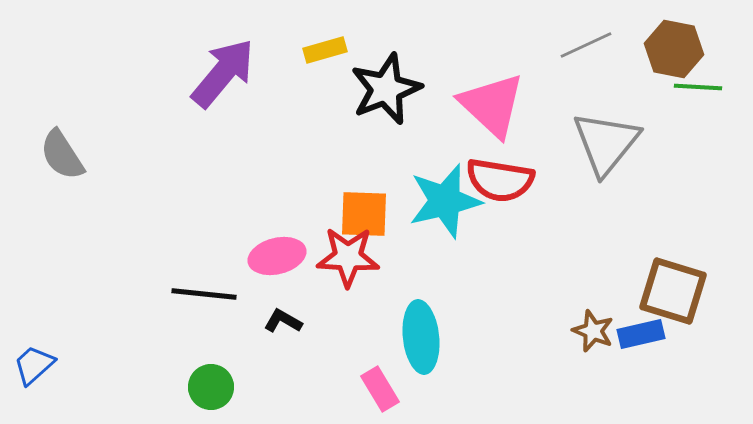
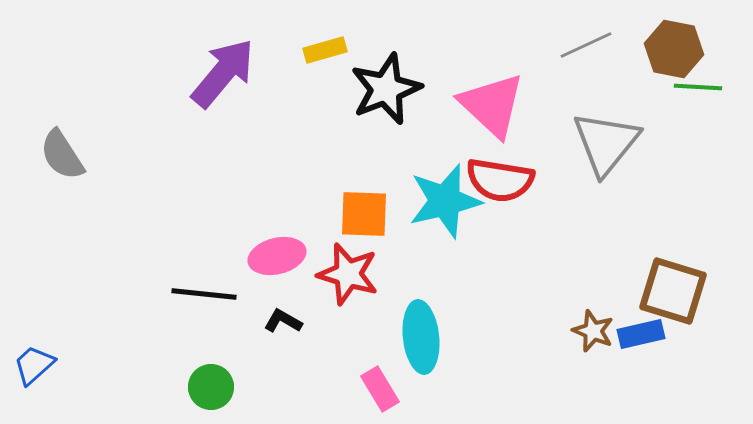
red star: moved 17 px down; rotated 14 degrees clockwise
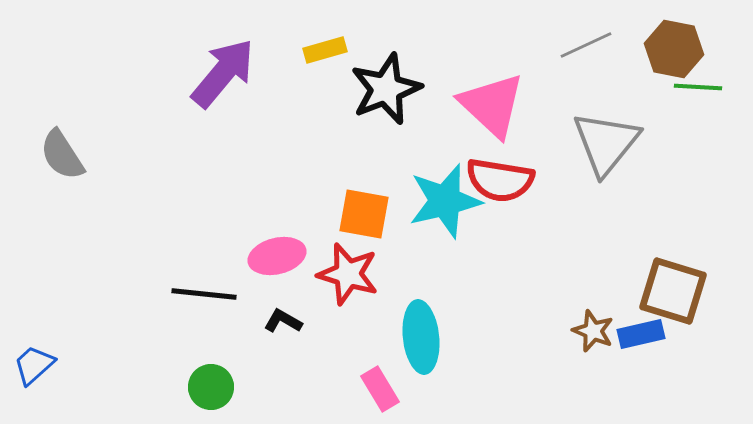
orange square: rotated 8 degrees clockwise
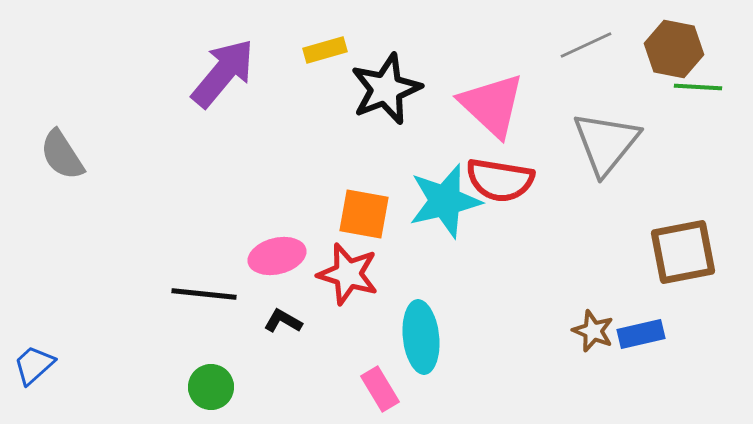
brown square: moved 10 px right, 39 px up; rotated 28 degrees counterclockwise
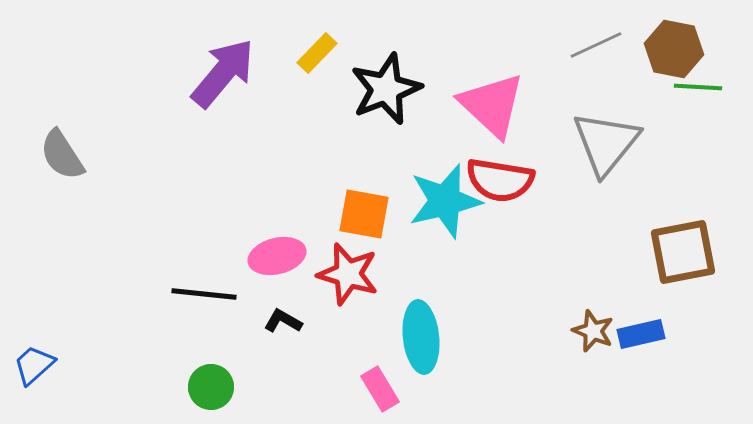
gray line: moved 10 px right
yellow rectangle: moved 8 px left, 3 px down; rotated 30 degrees counterclockwise
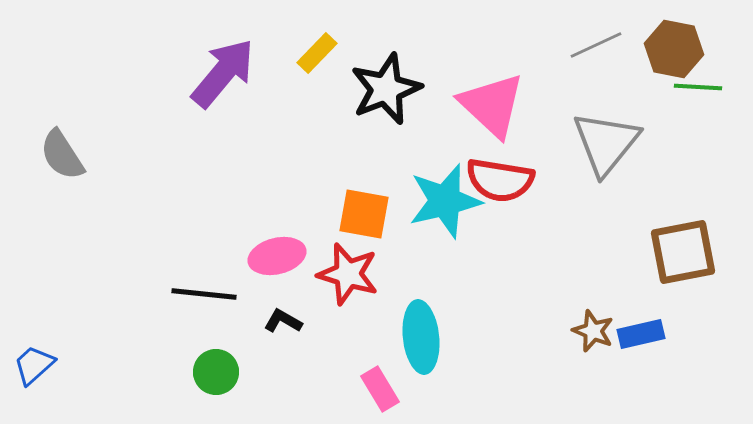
green circle: moved 5 px right, 15 px up
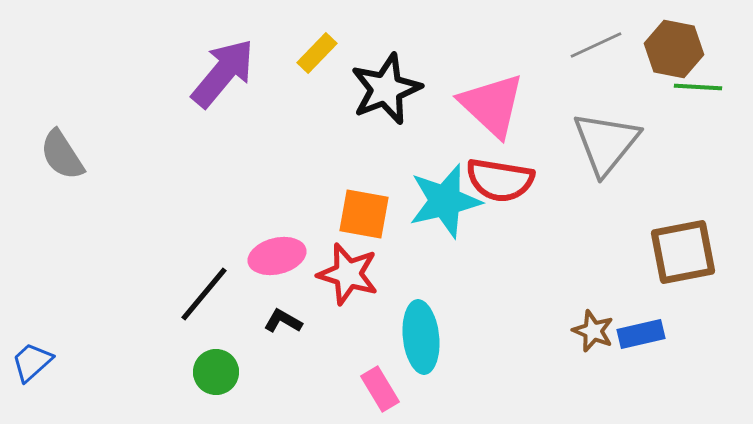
black line: rotated 56 degrees counterclockwise
blue trapezoid: moved 2 px left, 3 px up
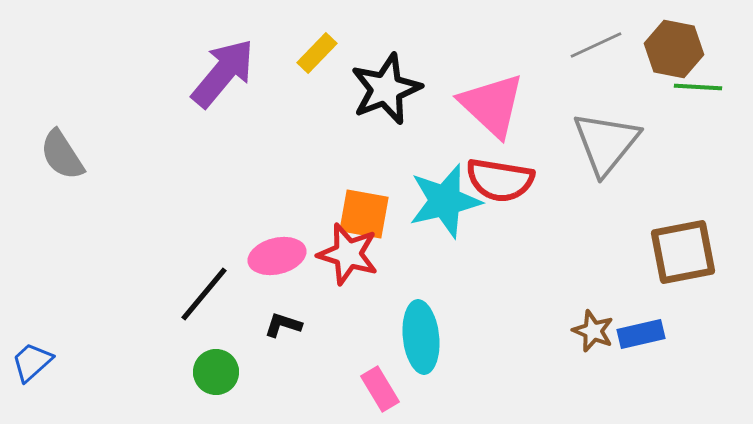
red star: moved 20 px up
black L-shape: moved 4 px down; rotated 12 degrees counterclockwise
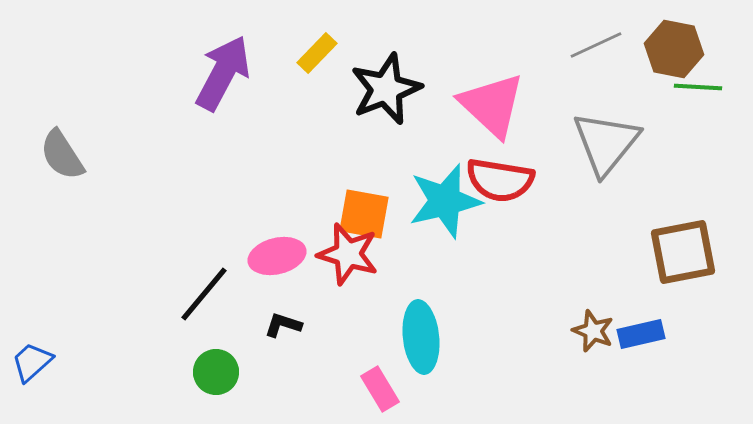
purple arrow: rotated 12 degrees counterclockwise
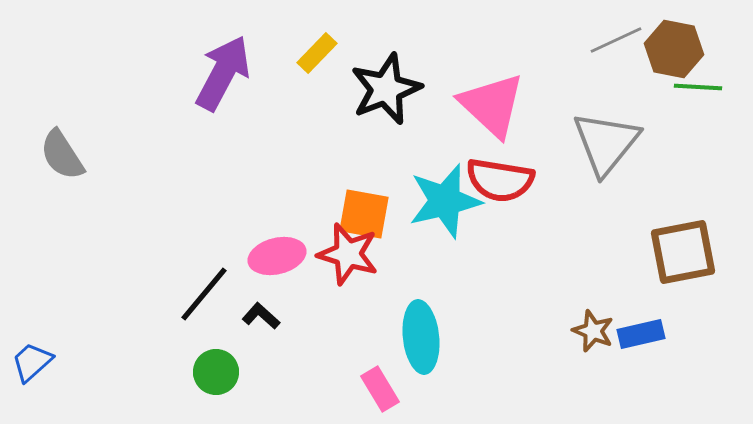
gray line: moved 20 px right, 5 px up
black L-shape: moved 22 px left, 9 px up; rotated 24 degrees clockwise
